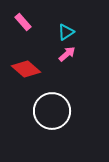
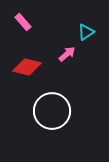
cyan triangle: moved 20 px right
red diamond: moved 1 px right, 2 px up; rotated 28 degrees counterclockwise
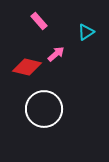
pink rectangle: moved 16 px right, 1 px up
pink arrow: moved 11 px left
white circle: moved 8 px left, 2 px up
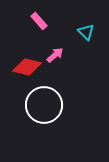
cyan triangle: rotated 42 degrees counterclockwise
pink arrow: moved 1 px left, 1 px down
white circle: moved 4 px up
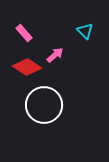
pink rectangle: moved 15 px left, 12 px down
cyan triangle: moved 1 px left, 1 px up
red diamond: rotated 20 degrees clockwise
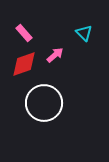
cyan triangle: moved 1 px left, 2 px down
red diamond: moved 3 px left, 3 px up; rotated 52 degrees counterclockwise
white circle: moved 2 px up
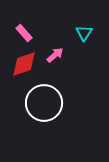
cyan triangle: rotated 18 degrees clockwise
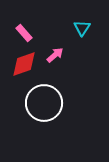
cyan triangle: moved 2 px left, 5 px up
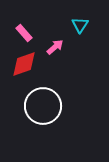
cyan triangle: moved 2 px left, 3 px up
pink arrow: moved 8 px up
white circle: moved 1 px left, 3 px down
